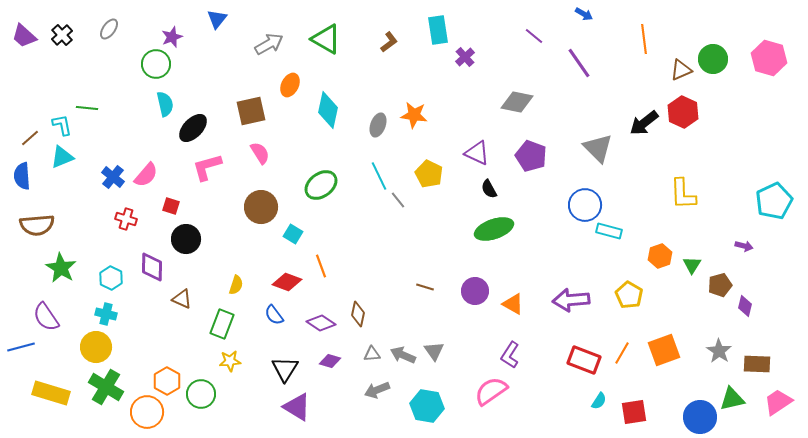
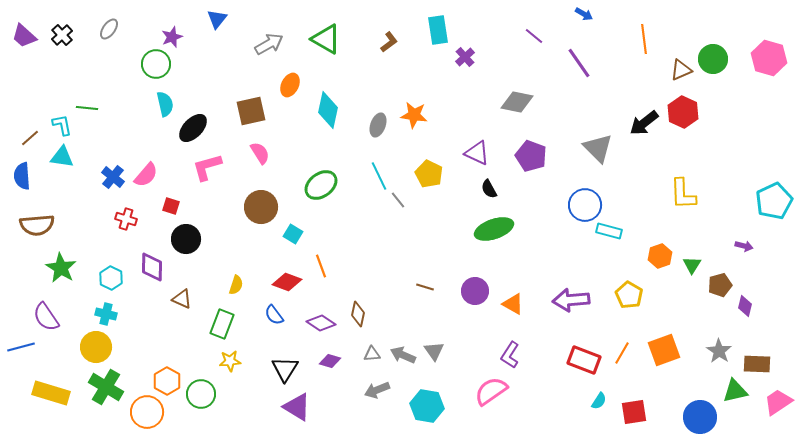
cyan triangle at (62, 157): rotated 30 degrees clockwise
green triangle at (732, 399): moved 3 px right, 8 px up
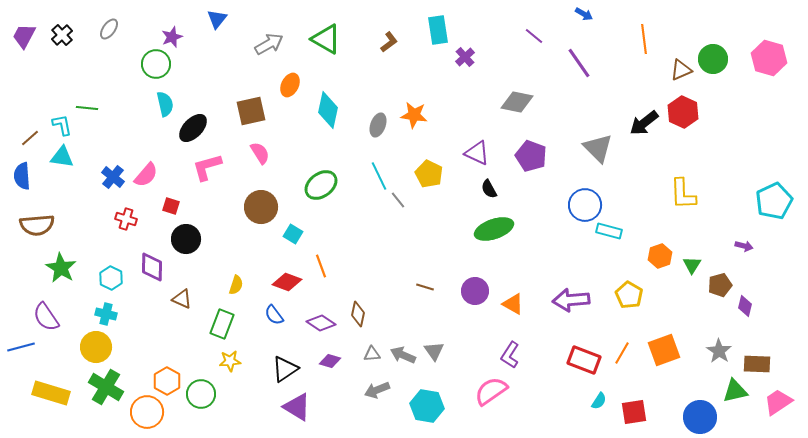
purple trapezoid at (24, 36): rotated 76 degrees clockwise
black triangle at (285, 369): rotated 24 degrees clockwise
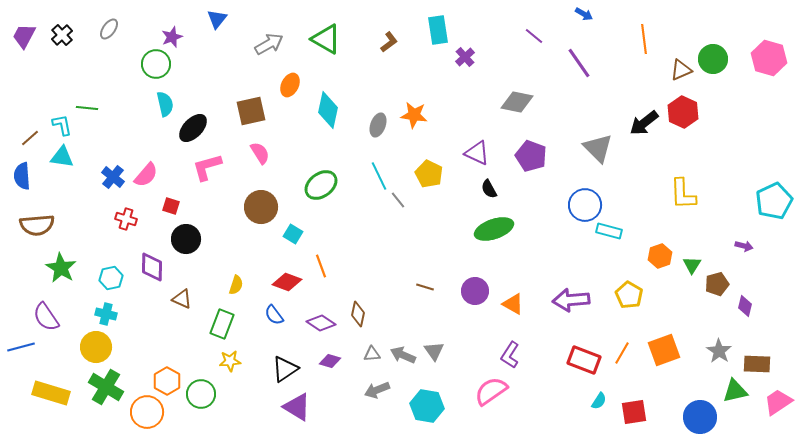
cyan hexagon at (111, 278): rotated 20 degrees clockwise
brown pentagon at (720, 285): moved 3 px left, 1 px up
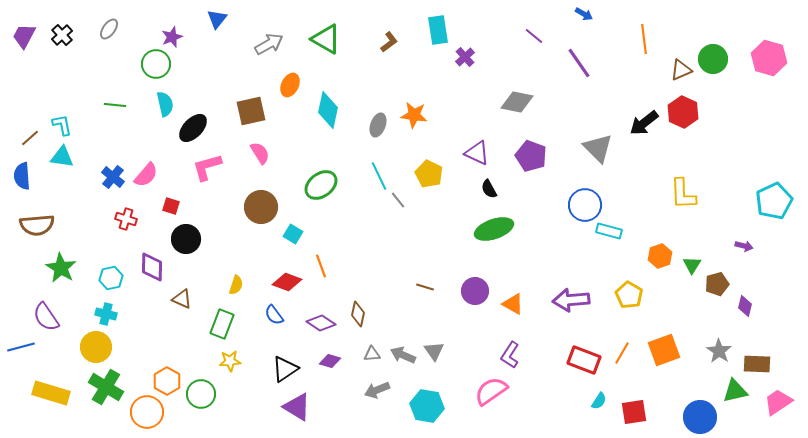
green line at (87, 108): moved 28 px right, 3 px up
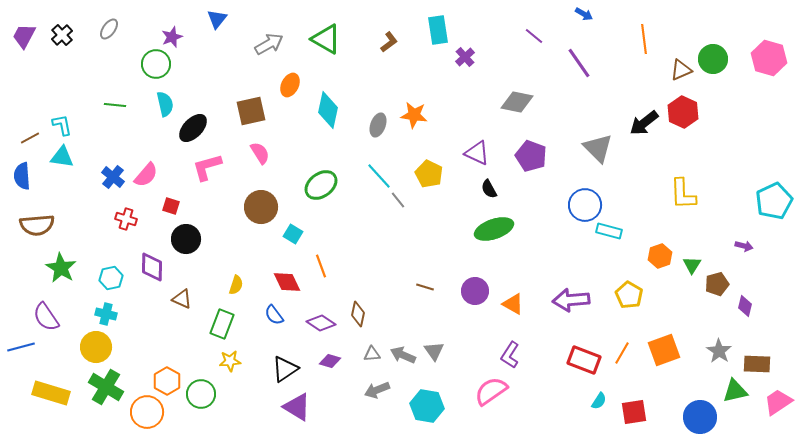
brown line at (30, 138): rotated 12 degrees clockwise
cyan line at (379, 176): rotated 16 degrees counterclockwise
red diamond at (287, 282): rotated 44 degrees clockwise
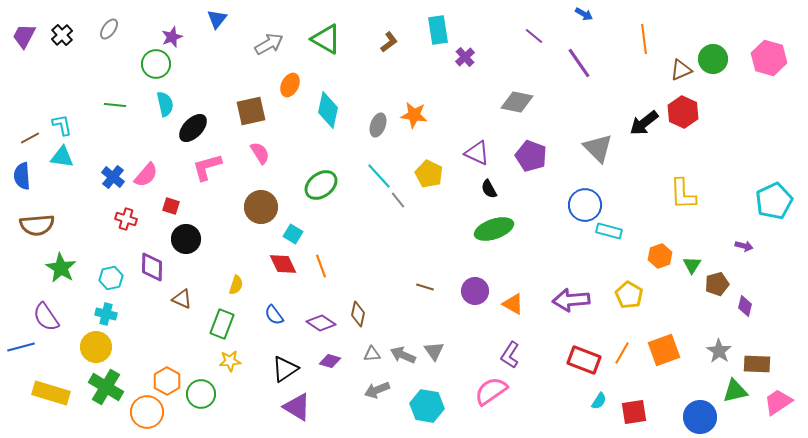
red diamond at (287, 282): moved 4 px left, 18 px up
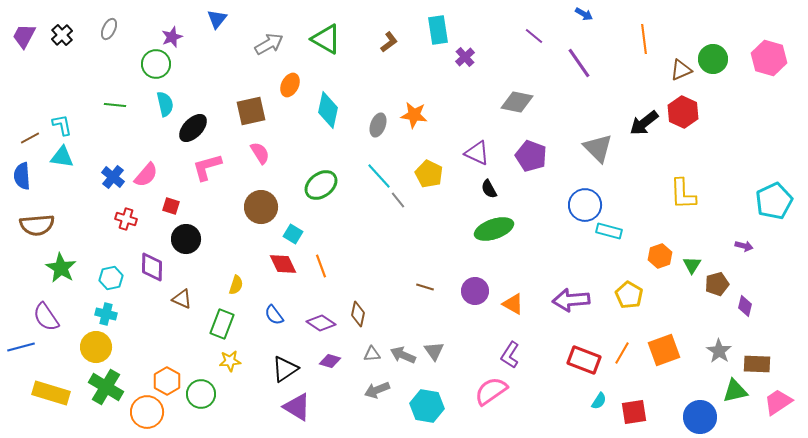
gray ellipse at (109, 29): rotated 10 degrees counterclockwise
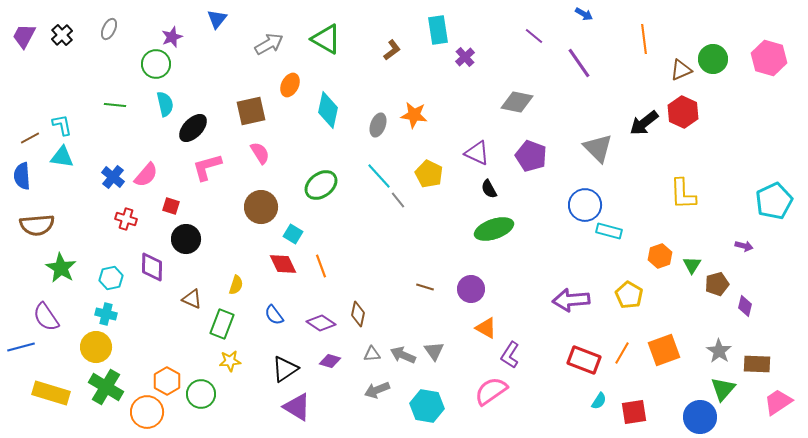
brown L-shape at (389, 42): moved 3 px right, 8 px down
purple circle at (475, 291): moved 4 px left, 2 px up
brown triangle at (182, 299): moved 10 px right
orange triangle at (513, 304): moved 27 px left, 24 px down
green triangle at (735, 391): moved 12 px left, 2 px up; rotated 36 degrees counterclockwise
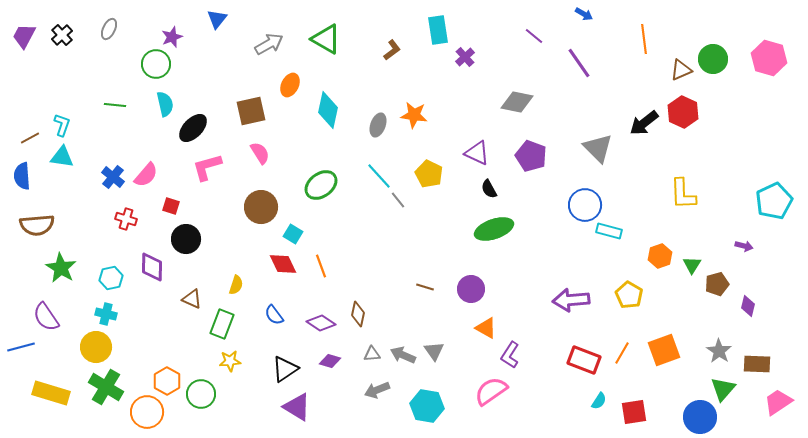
cyan L-shape at (62, 125): rotated 30 degrees clockwise
purple diamond at (745, 306): moved 3 px right
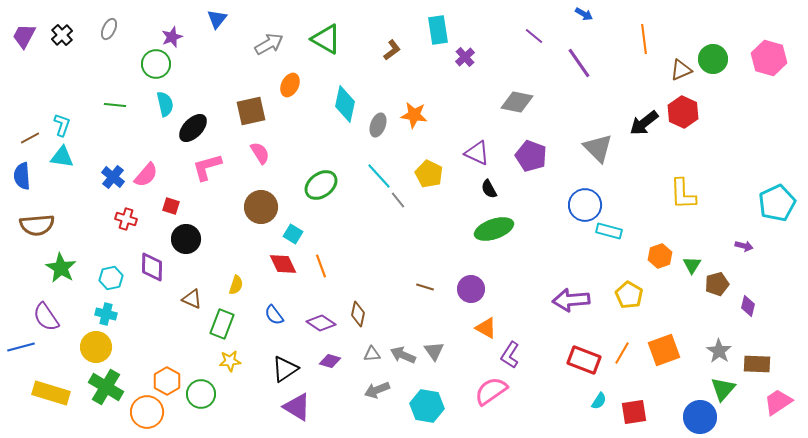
cyan diamond at (328, 110): moved 17 px right, 6 px up
cyan pentagon at (774, 201): moved 3 px right, 2 px down
